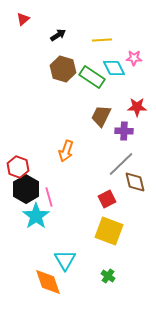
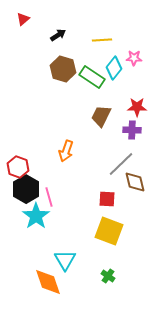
cyan diamond: rotated 65 degrees clockwise
purple cross: moved 8 px right, 1 px up
red square: rotated 30 degrees clockwise
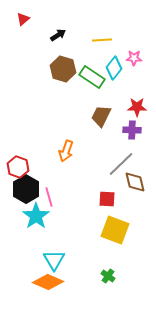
yellow square: moved 6 px right, 1 px up
cyan triangle: moved 11 px left
orange diamond: rotated 48 degrees counterclockwise
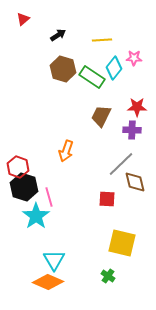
black hexagon: moved 2 px left, 2 px up; rotated 12 degrees counterclockwise
yellow square: moved 7 px right, 13 px down; rotated 8 degrees counterclockwise
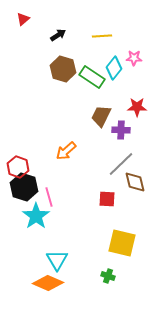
yellow line: moved 4 px up
purple cross: moved 11 px left
orange arrow: rotated 30 degrees clockwise
cyan triangle: moved 3 px right
green cross: rotated 16 degrees counterclockwise
orange diamond: moved 1 px down
